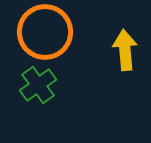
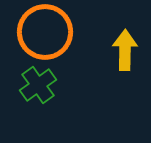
yellow arrow: rotated 6 degrees clockwise
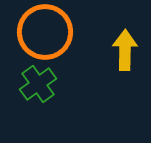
green cross: moved 1 px up
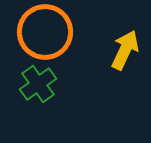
yellow arrow: rotated 24 degrees clockwise
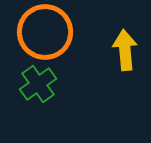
yellow arrow: rotated 30 degrees counterclockwise
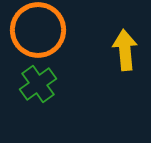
orange circle: moved 7 px left, 2 px up
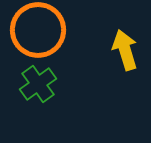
yellow arrow: rotated 12 degrees counterclockwise
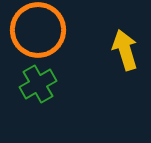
green cross: rotated 6 degrees clockwise
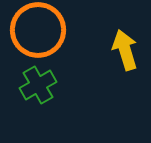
green cross: moved 1 px down
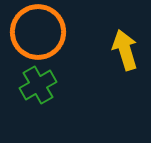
orange circle: moved 2 px down
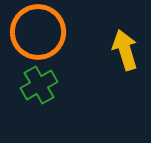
green cross: moved 1 px right
